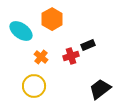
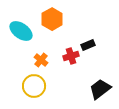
orange cross: moved 3 px down
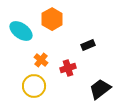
red cross: moved 3 px left, 12 px down
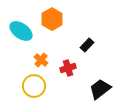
black rectangle: moved 1 px left; rotated 24 degrees counterclockwise
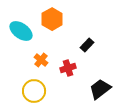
yellow circle: moved 5 px down
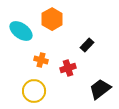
orange cross: rotated 24 degrees counterclockwise
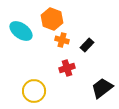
orange hexagon: rotated 10 degrees counterclockwise
orange cross: moved 21 px right, 20 px up
red cross: moved 1 px left
black trapezoid: moved 2 px right, 1 px up
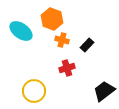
black trapezoid: moved 2 px right, 3 px down
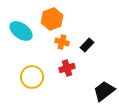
orange hexagon: rotated 20 degrees clockwise
orange cross: moved 2 px down
yellow circle: moved 2 px left, 14 px up
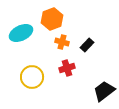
cyan ellipse: moved 2 px down; rotated 60 degrees counterclockwise
